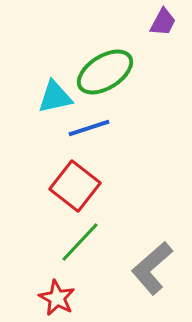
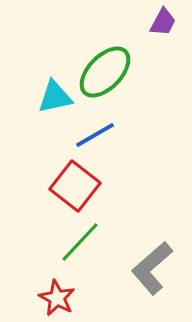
green ellipse: rotated 14 degrees counterclockwise
blue line: moved 6 px right, 7 px down; rotated 12 degrees counterclockwise
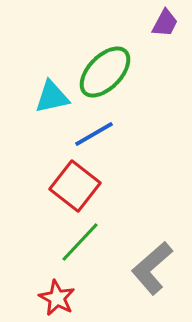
purple trapezoid: moved 2 px right, 1 px down
cyan triangle: moved 3 px left
blue line: moved 1 px left, 1 px up
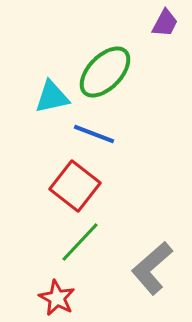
blue line: rotated 51 degrees clockwise
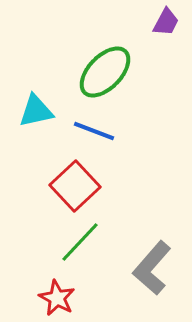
purple trapezoid: moved 1 px right, 1 px up
cyan triangle: moved 16 px left, 14 px down
blue line: moved 3 px up
red square: rotated 9 degrees clockwise
gray L-shape: rotated 8 degrees counterclockwise
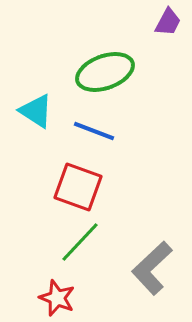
purple trapezoid: moved 2 px right
green ellipse: rotated 26 degrees clockwise
cyan triangle: rotated 45 degrees clockwise
red square: moved 3 px right, 1 px down; rotated 27 degrees counterclockwise
gray L-shape: rotated 6 degrees clockwise
red star: rotated 6 degrees counterclockwise
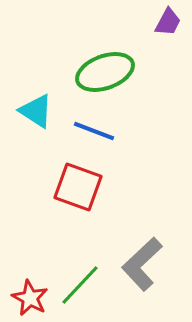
green line: moved 43 px down
gray L-shape: moved 10 px left, 4 px up
red star: moved 27 px left; rotated 6 degrees clockwise
